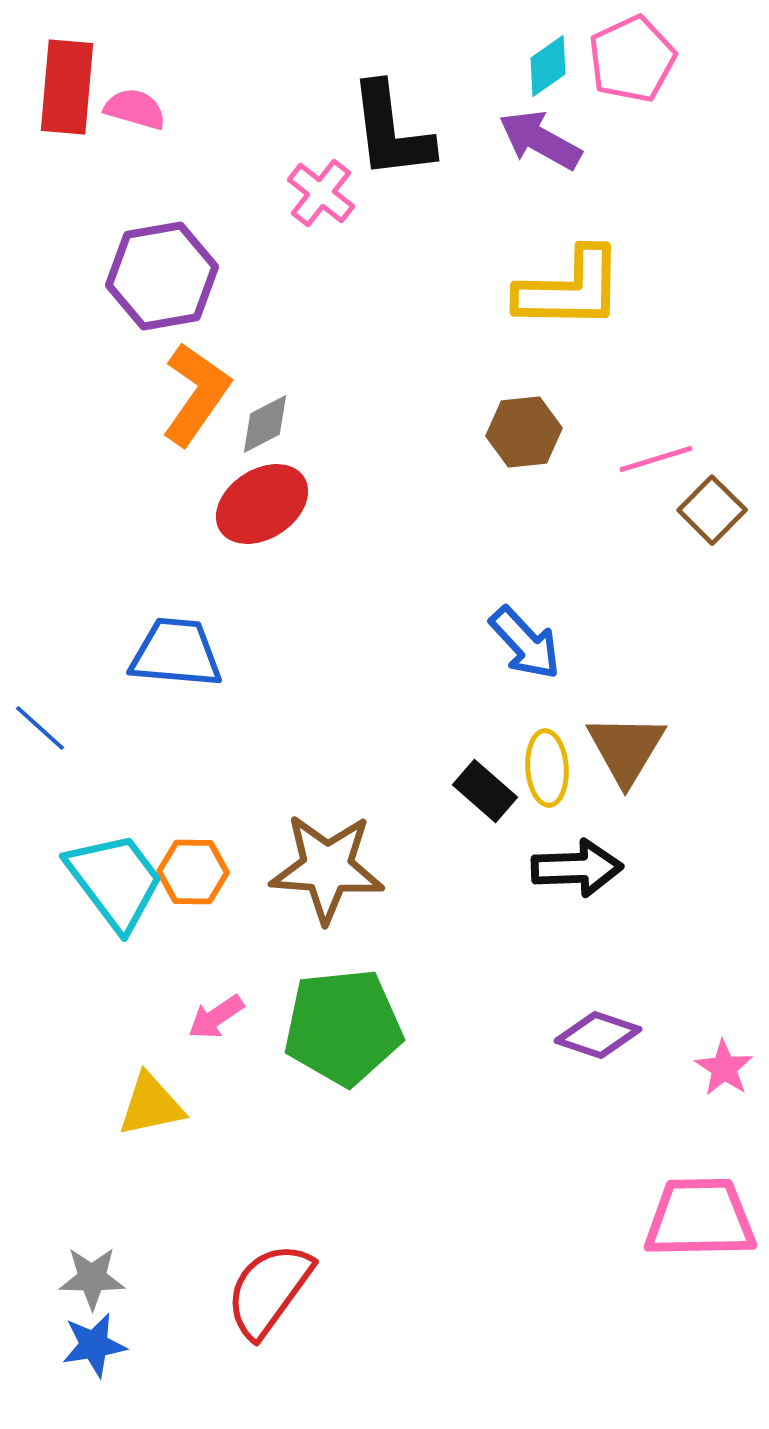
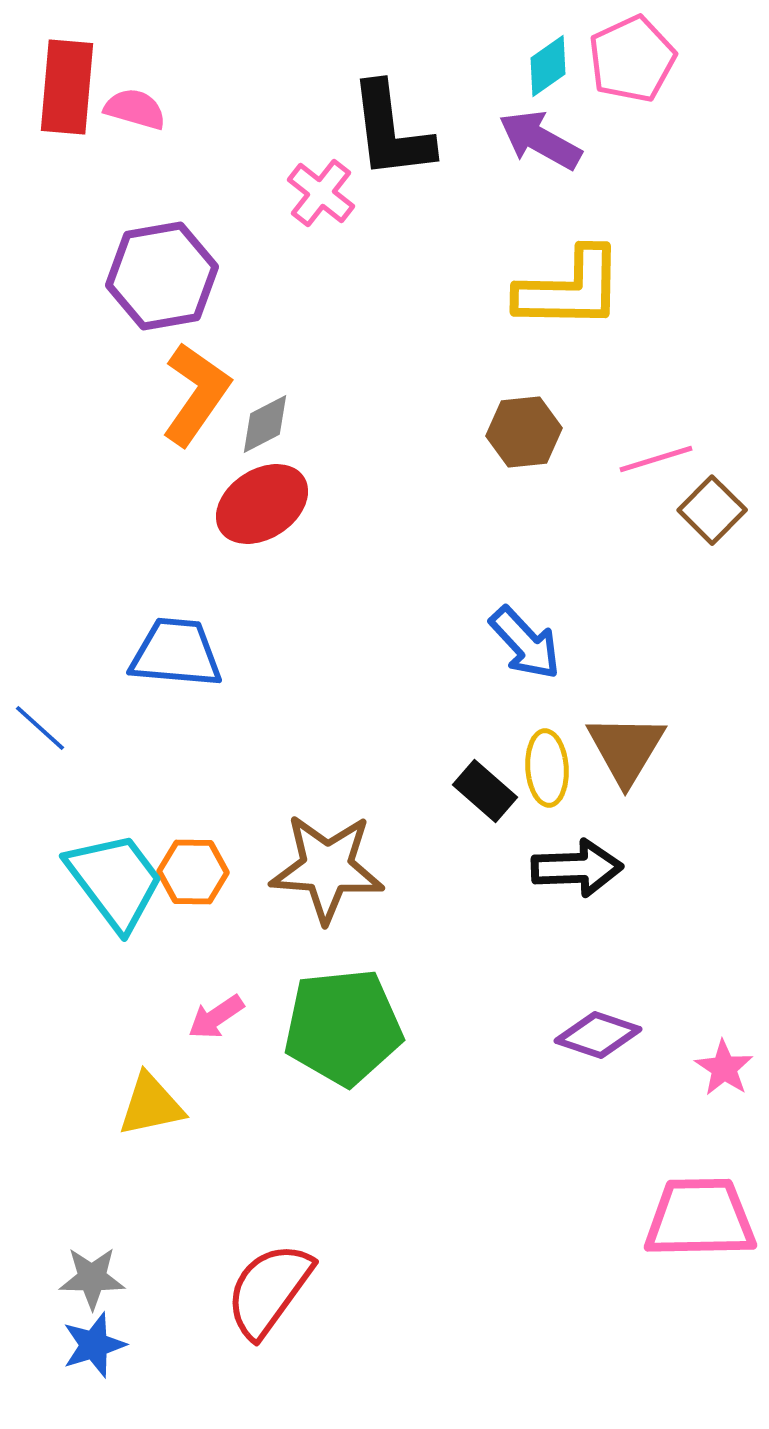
blue star: rotated 8 degrees counterclockwise
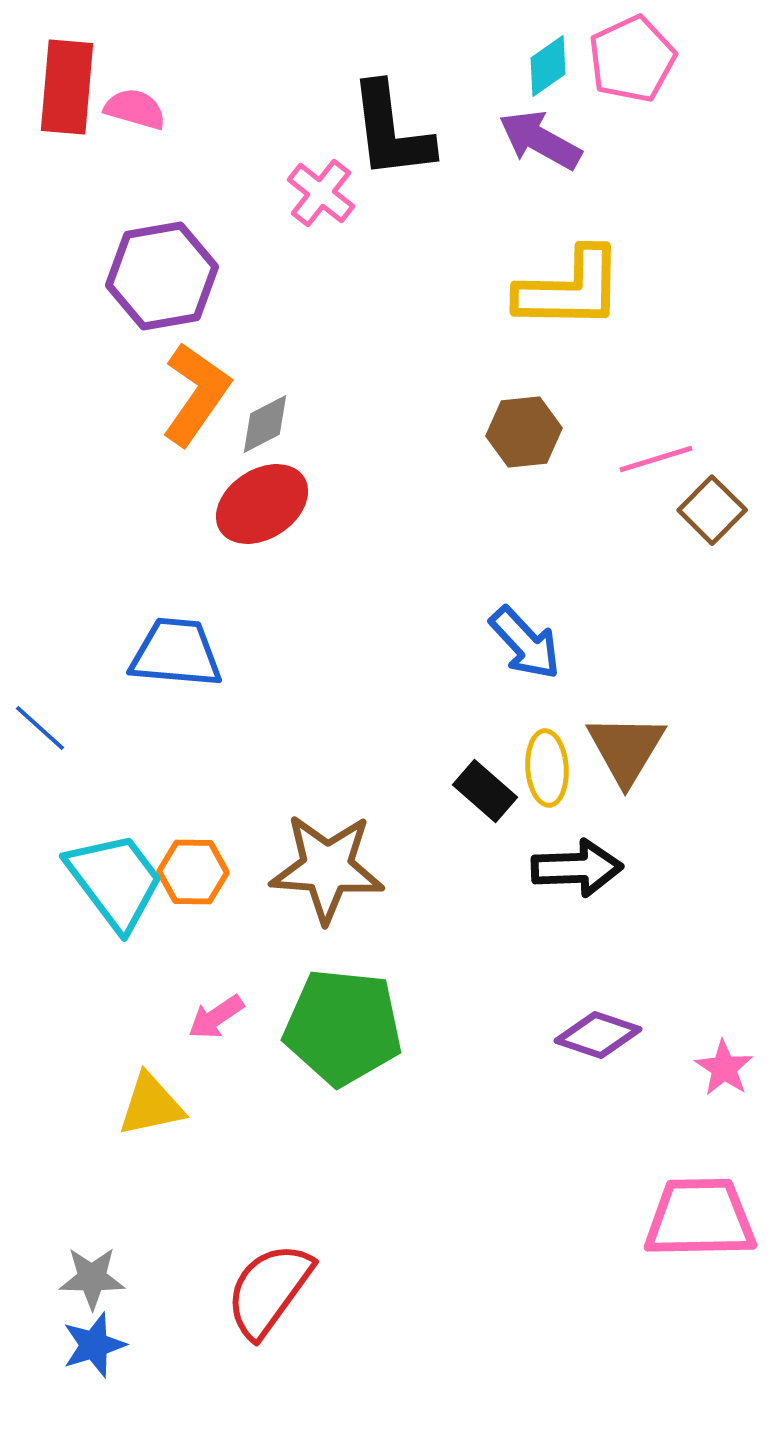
green pentagon: rotated 12 degrees clockwise
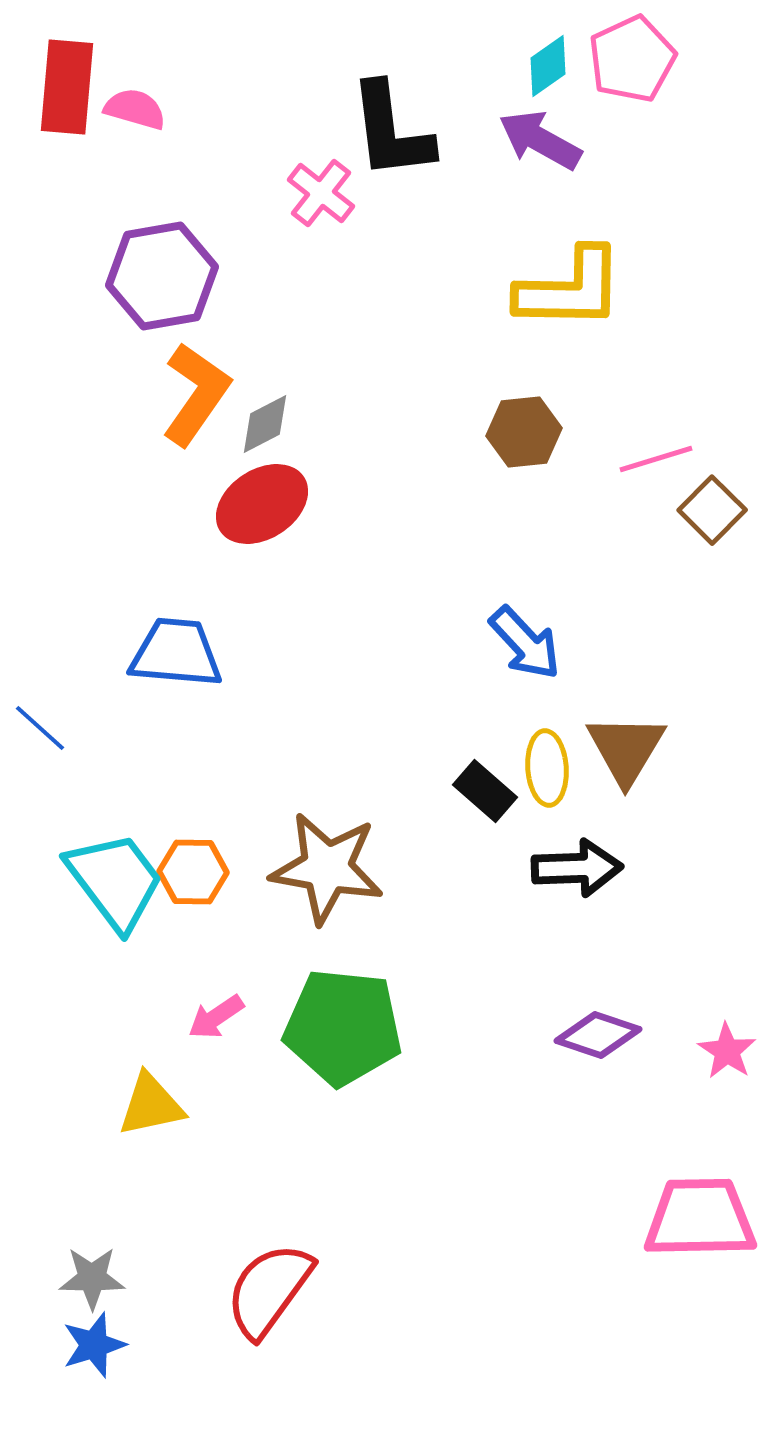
brown star: rotated 6 degrees clockwise
pink star: moved 3 px right, 17 px up
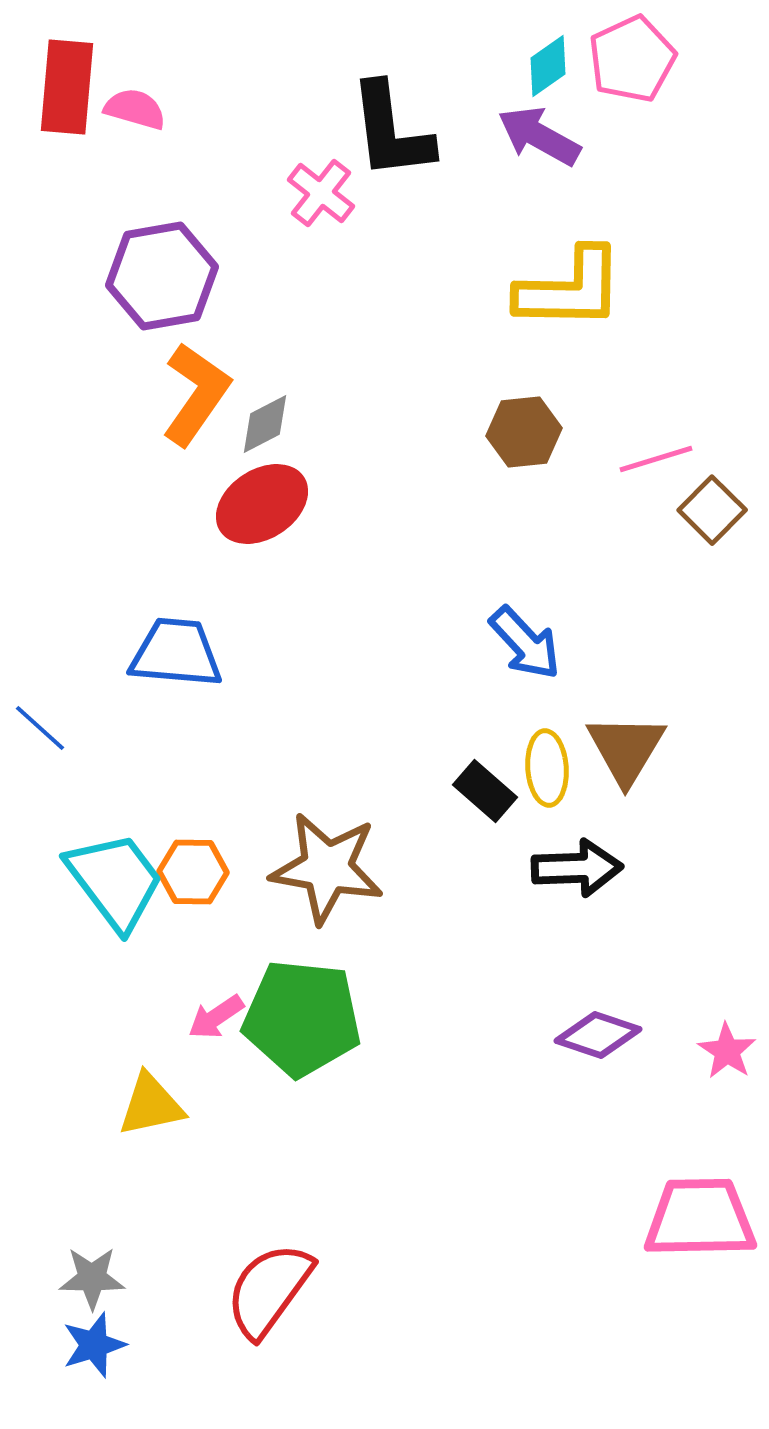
purple arrow: moved 1 px left, 4 px up
green pentagon: moved 41 px left, 9 px up
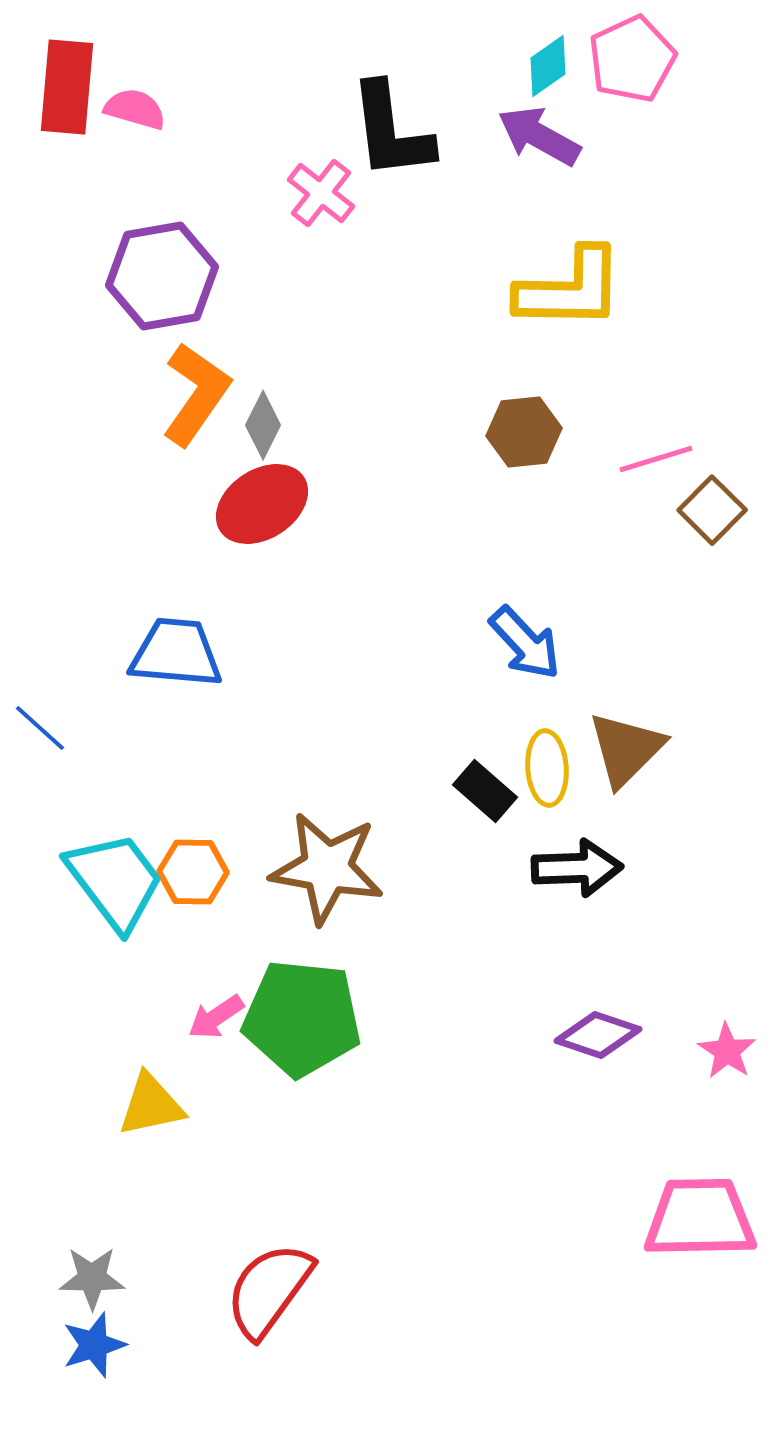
gray diamond: moved 2 px left, 1 px down; rotated 36 degrees counterclockwise
brown triangle: rotated 14 degrees clockwise
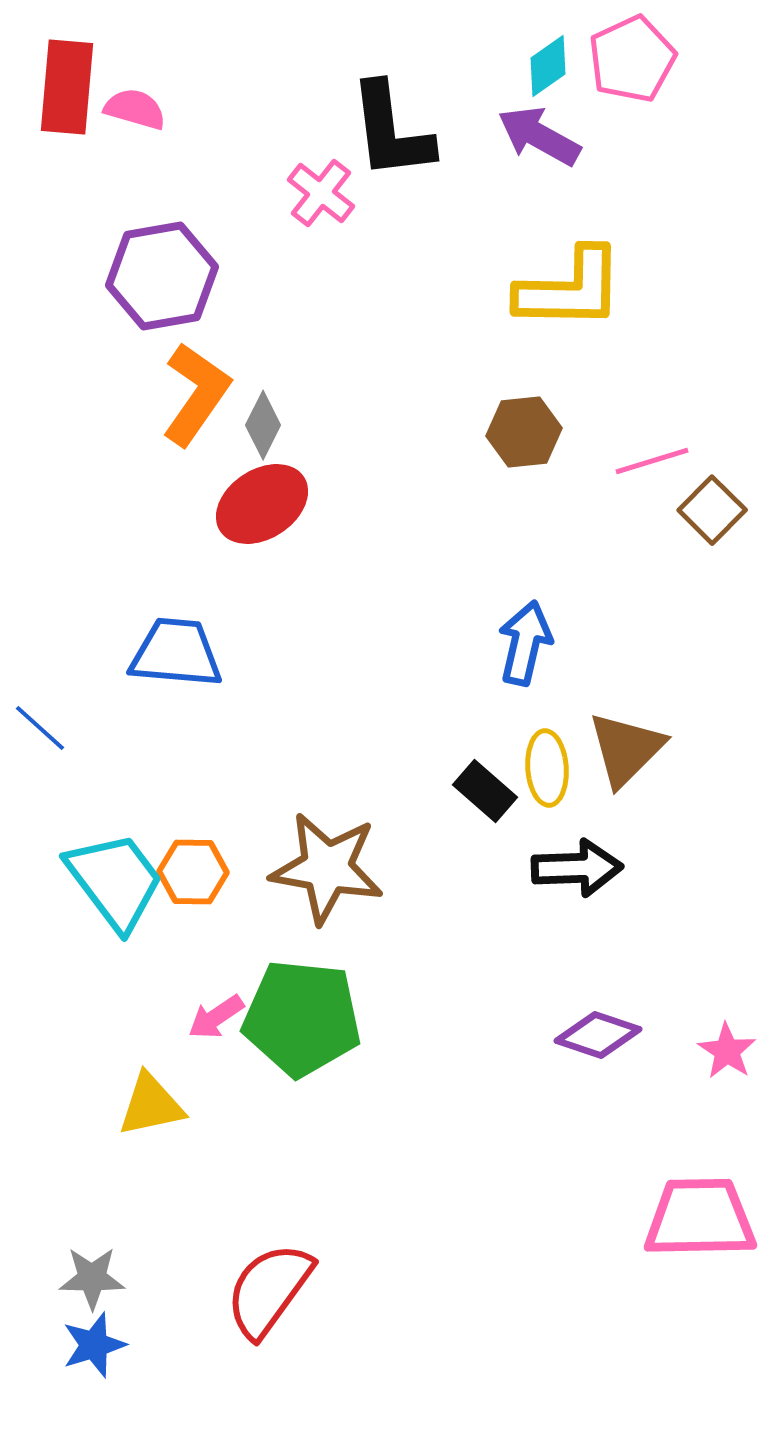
pink line: moved 4 px left, 2 px down
blue arrow: rotated 124 degrees counterclockwise
